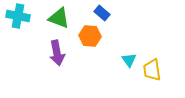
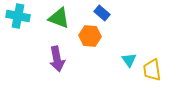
purple arrow: moved 6 px down
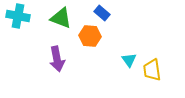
green triangle: moved 2 px right
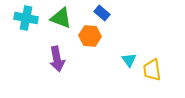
cyan cross: moved 8 px right, 2 px down
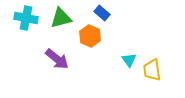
green triangle: rotated 35 degrees counterclockwise
orange hexagon: rotated 20 degrees clockwise
purple arrow: rotated 40 degrees counterclockwise
